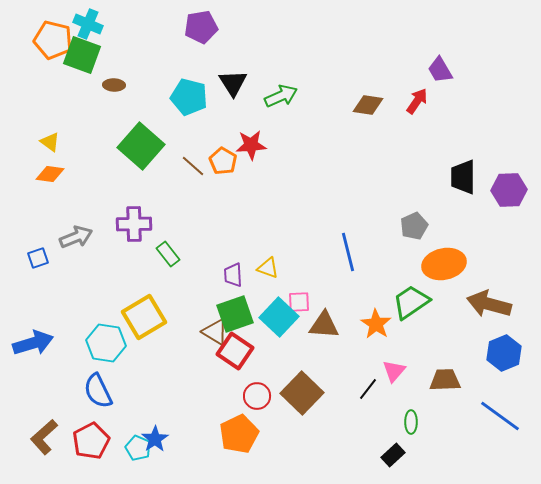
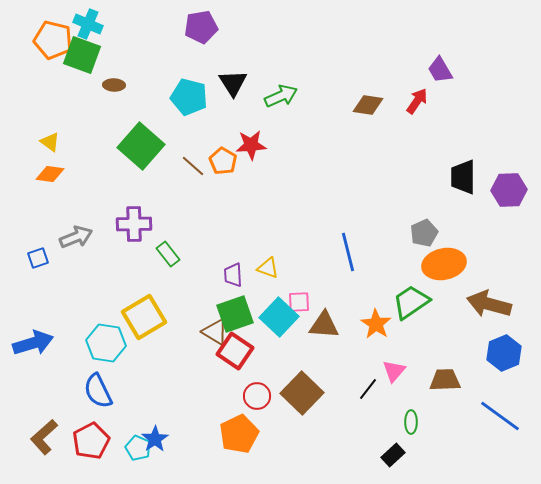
gray pentagon at (414, 226): moved 10 px right, 7 px down
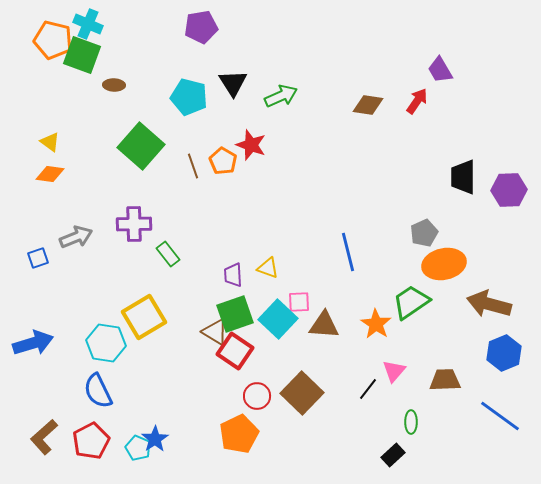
red star at (251, 145): rotated 24 degrees clockwise
brown line at (193, 166): rotated 30 degrees clockwise
cyan square at (279, 317): moved 1 px left, 2 px down
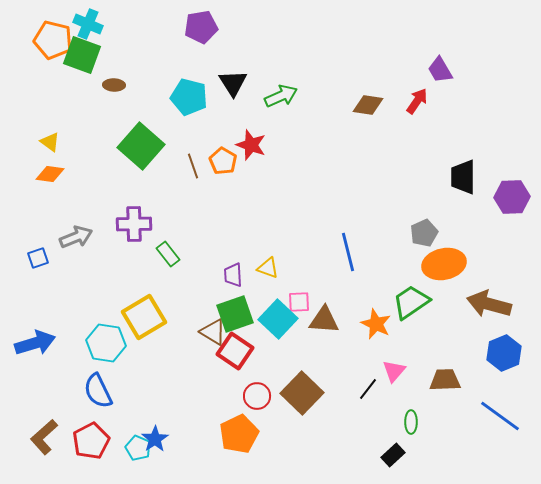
purple hexagon at (509, 190): moved 3 px right, 7 px down
orange star at (376, 324): rotated 8 degrees counterclockwise
brown triangle at (324, 325): moved 5 px up
brown triangle at (215, 332): moved 2 px left
blue arrow at (33, 343): moved 2 px right
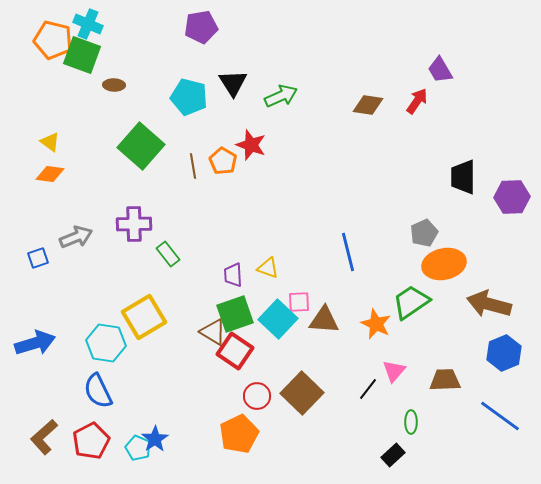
brown line at (193, 166): rotated 10 degrees clockwise
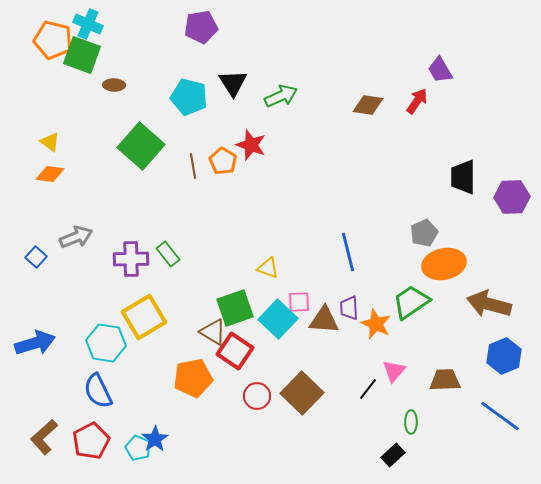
purple cross at (134, 224): moved 3 px left, 35 px down
blue square at (38, 258): moved 2 px left, 1 px up; rotated 30 degrees counterclockwise
purple trapezoid at (233, 275): moved 116 px right, 33 px down
green square at (235, 314): moved 6 px up
blue hexagon at (504, 353): moved 3 px down
orange pentagon at (239, 434): moved 46 px left, 56 px up; rotated 15 degrees clockwise
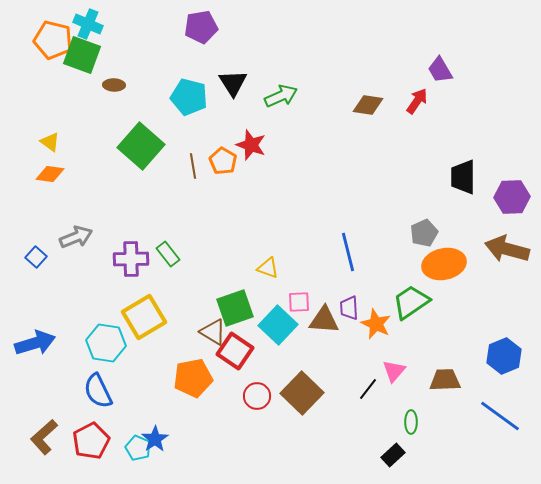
brown arrow at (489, 304): moved 18 px right, 55 px up
cyan square at (278, 319): moved 6 px down
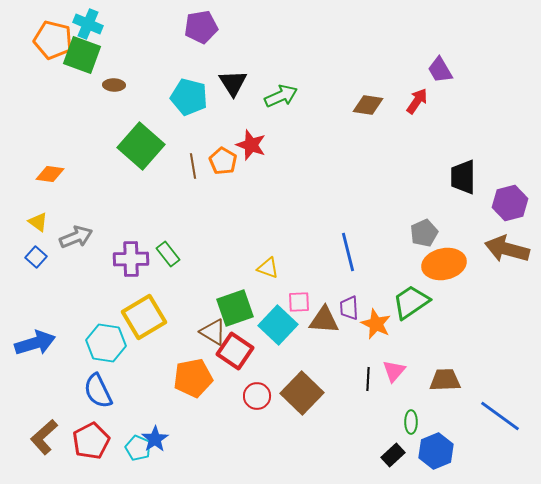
yellow triangle at (50, 142): moved 12 px left, 80 px down
purple hexagon at (512, 197): moved 2 px left, 6 px down; rotated 12 degrees counterclockwise
blue hexagon at (504, 356): moved 68 px left, 95 px down
black line at (368, 389): moved 10 px up; rotated 35 degrees counterclockwise
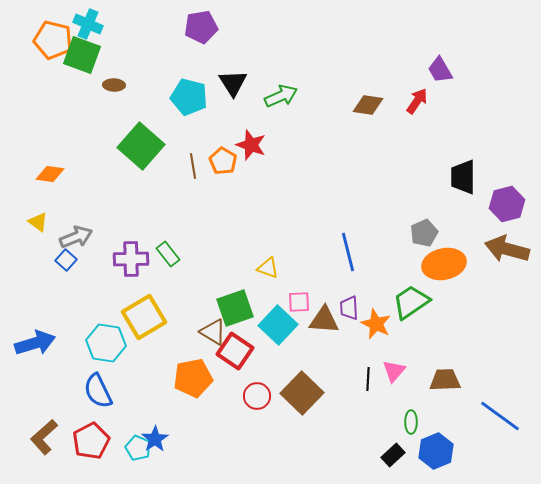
purple hexagon at (510, 203): moved 3 px left, 1 px down
blue square at (36, 257): moved 30 px right, 3 px down
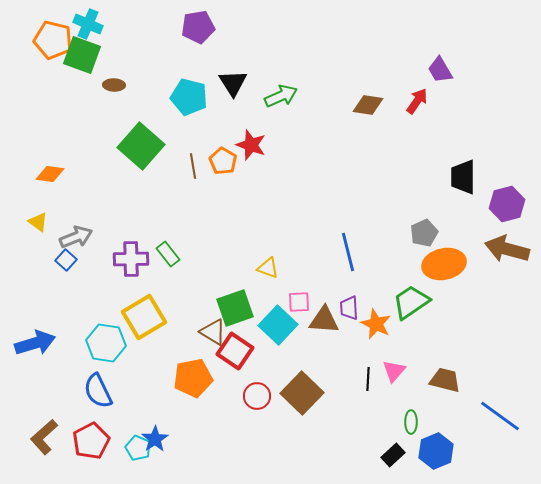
purple pentagon at (201, 27): moved 3 px left
brown trapezoid at (445, 380): rotated 16 degrees clockwise
